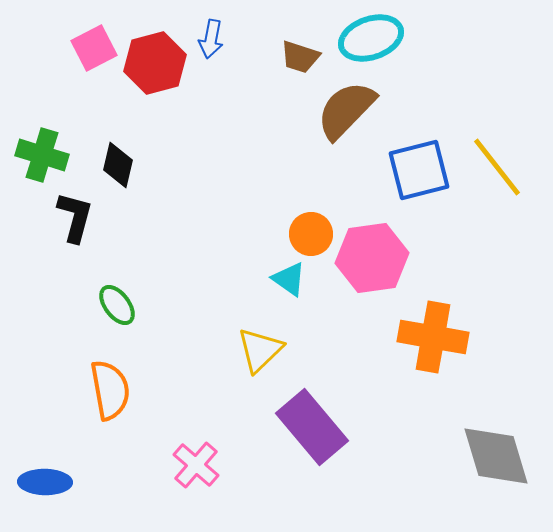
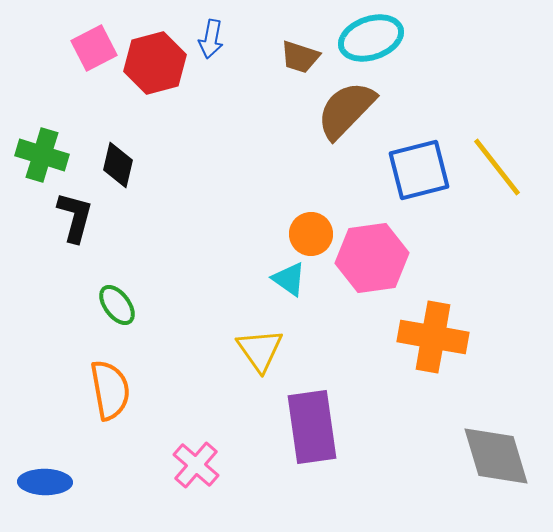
yellow triangle: rotated 21 degrees counterclockwise
purple rectangle: rotated 32 degrees clockwise
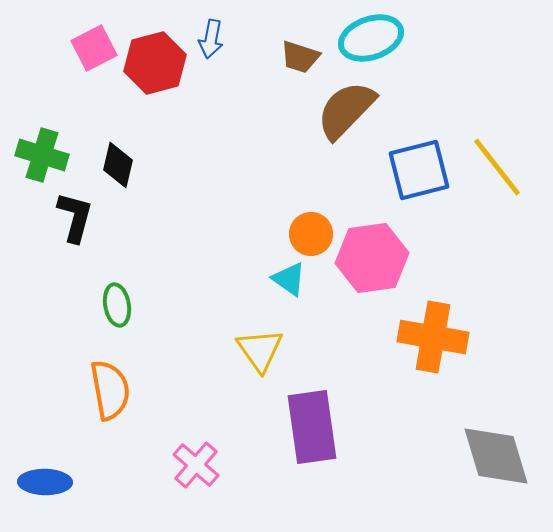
green ellipse: rotated 27 degrees clockwise
